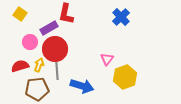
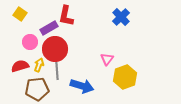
red L-shape: moved 2 px down
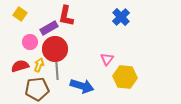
yellow hexagon: rotated 25 degrees clockwise
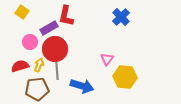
yellow square: moved 2 px right, 2 px up
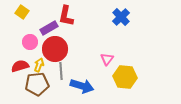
gray line: moved 4 px right
brown pentagon: moved 5 px up
